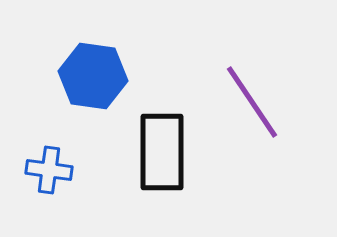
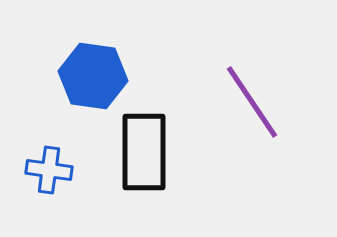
black rectangle: moved 18 px left
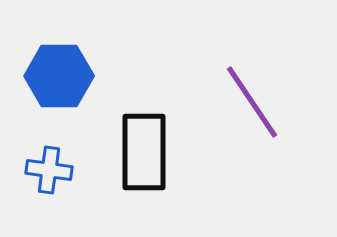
blue hexagon: moved 34 px left; rotated 8 degrees counterclockwise
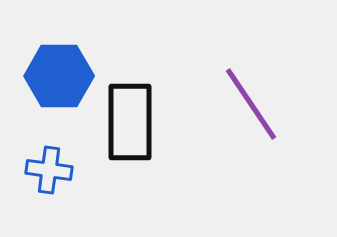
purple line: moved 1 px left, 2 px down
black rectangle: moved 14 px left, 30 px up
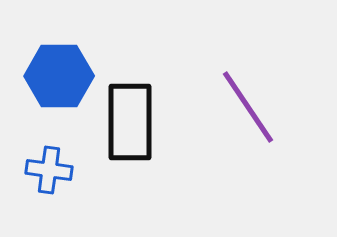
purple line: moved 3 px left, 3 px down
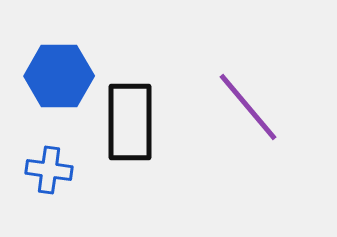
purple line: rotated 6 degrees counterclockwise
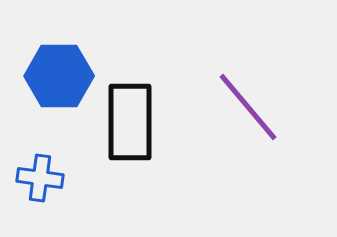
blue cross: moved 9 px left, 8 px down
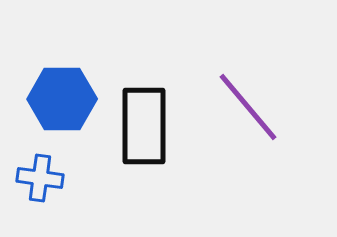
blue hexagon: moved 3 px right, 23 px down
black rectangle: moved 14 px right, 4 px down
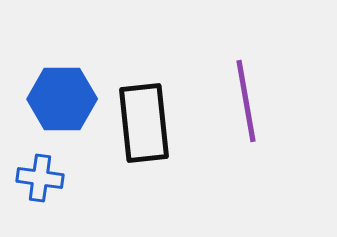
purple line: moved 2 px left, 6 px up; rotated 30 degrees clockwise
black rectangle: moved 3 px up; rotated 6 degrees counterclockwise
